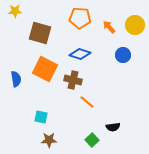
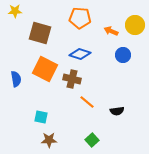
orange arrow: moved 2 px right, 4 px down; rotated 24 degrees counterclockwise
brown cross: moved 1 px left, 1 px up
black semicircle: moved 4 px right, 16 px up
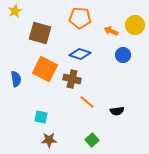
yellow star: rotated 24 degrees counterclockwise
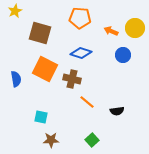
yellow circle: moved 3 px down
blue diamond: moved 1 px right, 1 px up
brown star: moved 2 px right
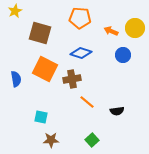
brown cross: rotated 24 degrees counterclockwise
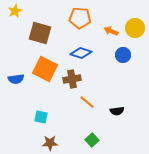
blue semicircle: rotated 91 degrees clockwise
brown star: moved 1 px left, 3 px down
